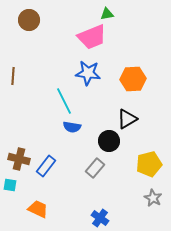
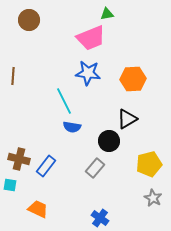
pink trapezoid: moved 1 px left, 1 px down
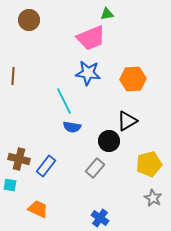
black triangle: moved 2 px down
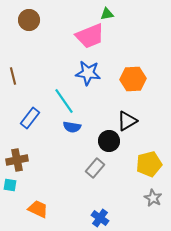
pink trapezoid: moved 1 px left, 2 px up
brown line: rotated 18 degrees counterclockwise
cyan line: rotated 8 degrees counterclockwise
brown cross: moved 2 px left, 1 px down; rotated 25 degrees counterclockwise
blue rectangle: moved 16 px left, 48 px up
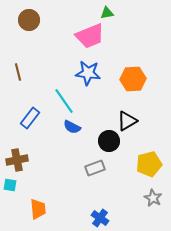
green triangle: moved 1 px up
brown line: moved 5 px right, 4 px up
blue semicircle: rotated 18 degrees clockwise
gray rectangle: rotated 30 degrees clockwise
orange trapezoid: rotated 60 degrees clockwise
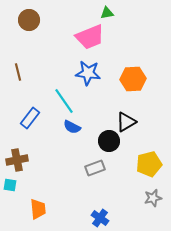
pink trapezoid: moved 1 px down
black triangle: moved 1 px left, 1 px down
gray star: rotated 30 degrees clockwise
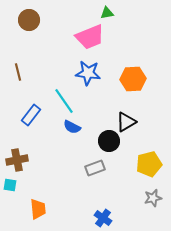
blue rectangle: moved 1 px right, 3 px up
blue cross: moved 3 px right
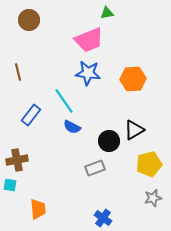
pink trapezoid: moved 1 px left, 3 px down
black triangle: moved 8 px right, 8 px down
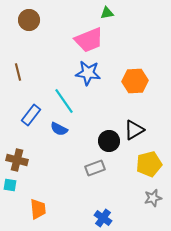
orange hexagon: moved 2 px right, 2 px down
blue semicircle: moved 13 px left, 2 px down
brown cross: rotated 25 degrees clockwise
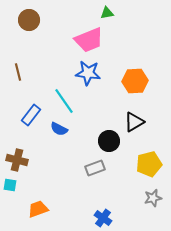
black triangle: moved 8 px up
orange trapezoid: rotated 105 degrees counterclockwise
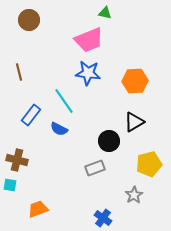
green triangle: moved 2 px left; rotated 24 degrees clockwise
brown line: moved 1 px right
gray star: moved 19 px left, 3 px up; rotated 18 degrees counterclockwise
